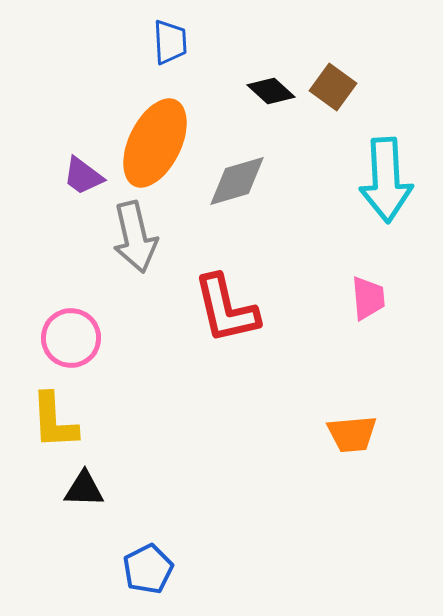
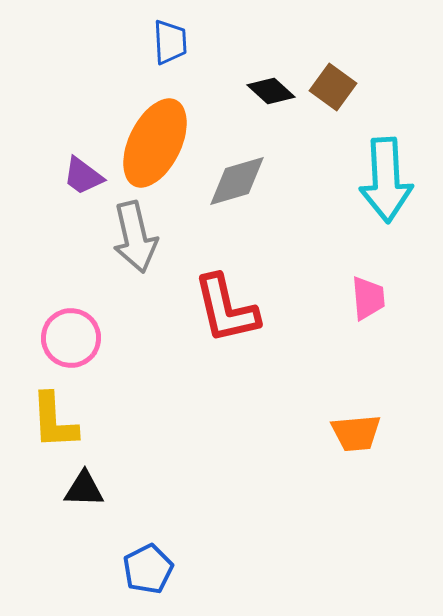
orange trapezoid: moved 4 px right, 1 px up
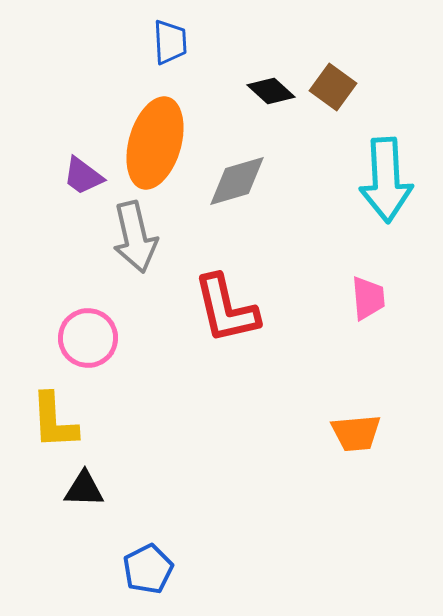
orange ellipse: rotated 10 degrees counterclockwise
pink circle: moved 17 px right
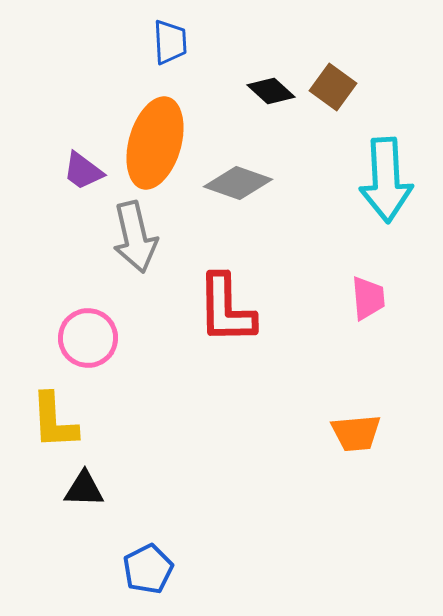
purple trapezoid: moved 5 px up
gray diamond: moved 1 px right, 2 px down; rotated 36 degrees clockwise
red L-shape: rotated 12 degrees clockwise
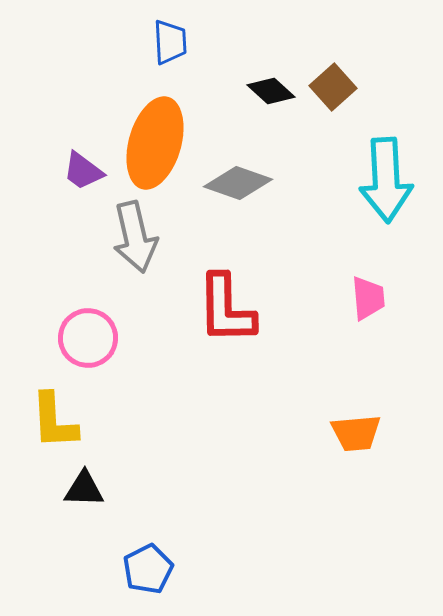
brown square: rotated 12 degrees clockwise
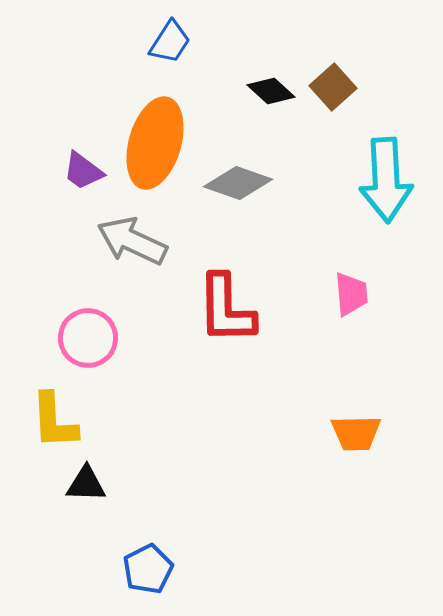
blue trapezoid: rotated 36 degrees clockwise
gray arrow: moved 3 px left, 4 px down; rotated 128 degrees clockwise
pink trapezoid: moved 17 px left, 4 px up
orange trapezoid: rotated 4 degrees clockwise
black triangle: moved 2 px right, 5 px up
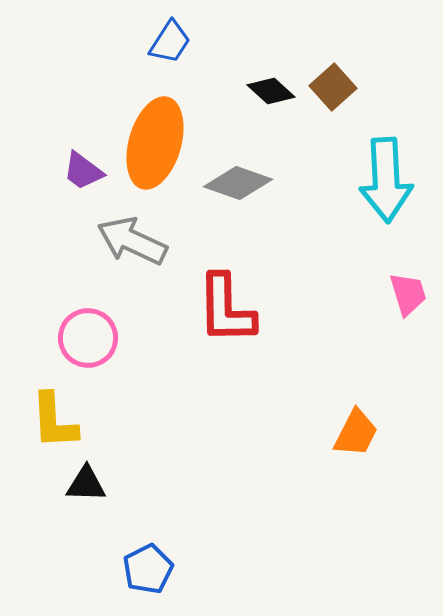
pink trapezoid: moved 57 px right; rotated 12 degrees counterclockwise
orange trapezoid: rotated 62 degrees counterclockwise
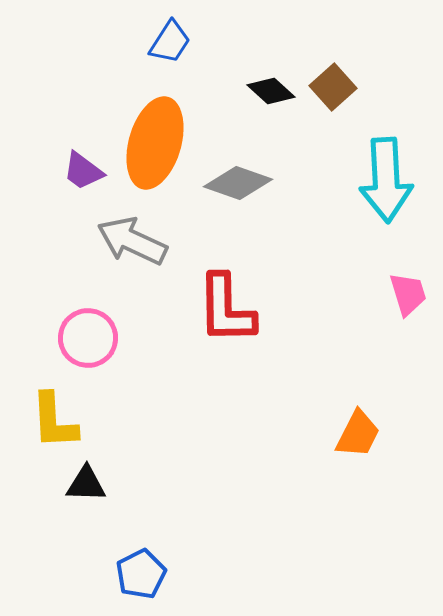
orange trapezoid: moved 2 px right, 1 px down
blue pentagon: moved 7 px left, 5 px down
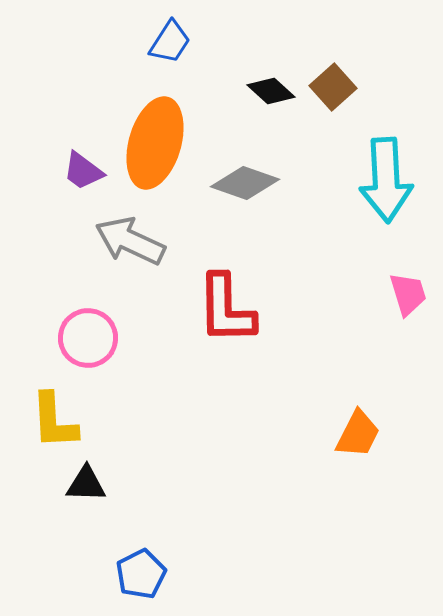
gray diamond: moved 7 px right
gray arrow: moved 2 px left
